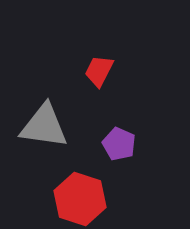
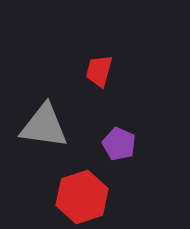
red trapezoid: rotated 12 degrees counterclockwise
red hexagon: moved 2 px right, 2 px up; rotated 24 degrees clockwise
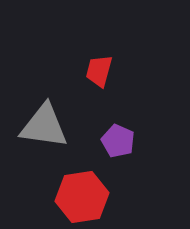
purple pentagon: moved 1 px left, 3 px up
red hexagon: rotated 9 degrees clockwise
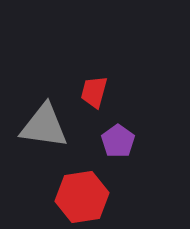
red trapezoid: moved 5 px left, 21 px down
purple pentagon: rotated 12 degrees clockwise
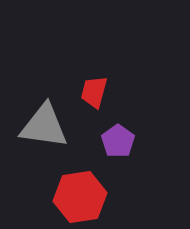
red hexagon: moved 2 px left
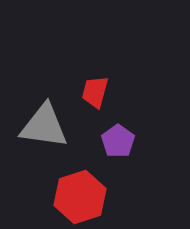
red trapezoid: moved 1 px right
red hexagon: rotated 9 degrees counterclockwise
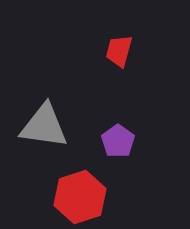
red trapezoid: moved 24 px right, 41 px up
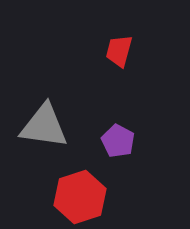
purple pentagon: rotated 8 degrees counterclockwise
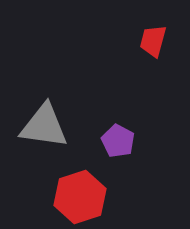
red trapezoid: moved 34 px right, 10 px up
